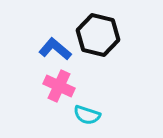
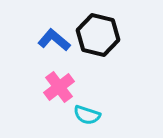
blue L-shape: moved 1 px left, 9 px up
pink cross: moved 1 px down; rotated 28 degrees clockwise
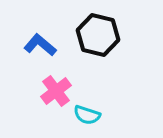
blue L-shape: moved 14 px left, 5 px down
pink cross: moved 3 px left, 4 px down
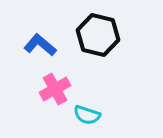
pink cross: moved 1 px left, 2 px up; rotated 8 degrees clockwise
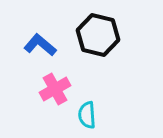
cyan semicircle: rotated 68 degrees clockwise
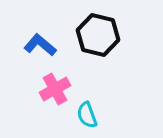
cyan semicircle: rotated 16 degrees counterclockwise
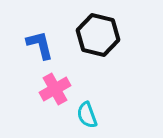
blue L-shape: rotated 36 degrees clockwise
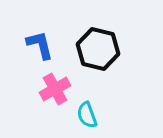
black hexagon: moved 14 px down
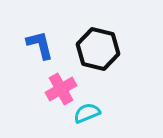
pink cross: moved 6 px right
cyan semicircle: moved 2 px up; rotated 88 degrees clockwise
